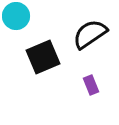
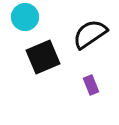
cyan circle: moved 9 px right, 1 px down
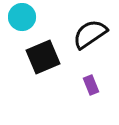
cyan circle: moved 3 px left
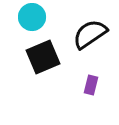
cyan circle: moved 10 px right
purple rectangle: rotated 36 degrees clockwise
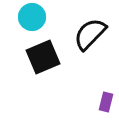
black semicircle: rotated 12 degrees counterclockwise
purple rectangle: moved 15 px right, 17 px down
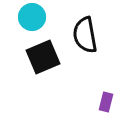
black semicircle: moved 5 px left, 1 px down; rotated 54 degrees counterclockwise
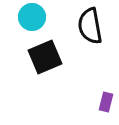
black semicircle: moved 5 px right, 9 px up
black square: moved 2 px right
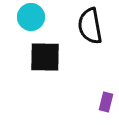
cyan circle: moved 1 px left
black square: rotated 24 degrees clockwise
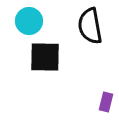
cyan circle: moved 2 px left, 4 px down
